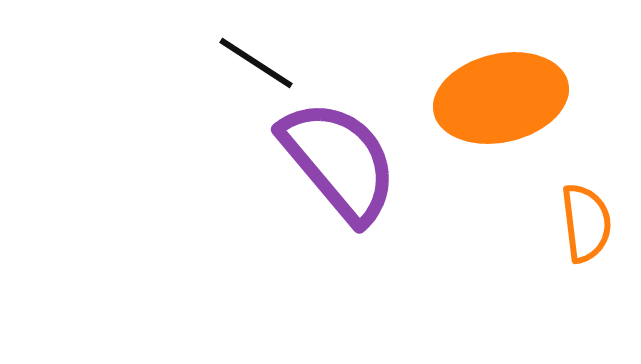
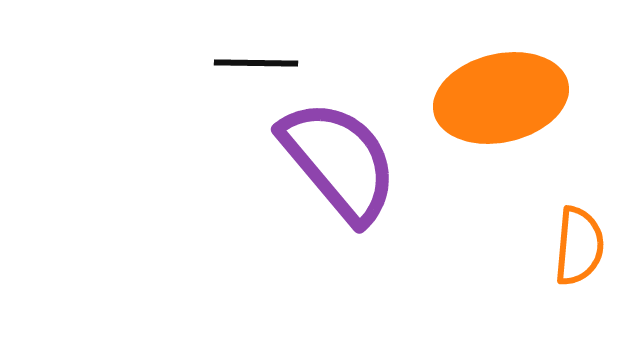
black line: rotated 32 degrees counterclockwise
orange semicircle: moved 7 px left, 23 px down; rotated 12 degrees clockwise
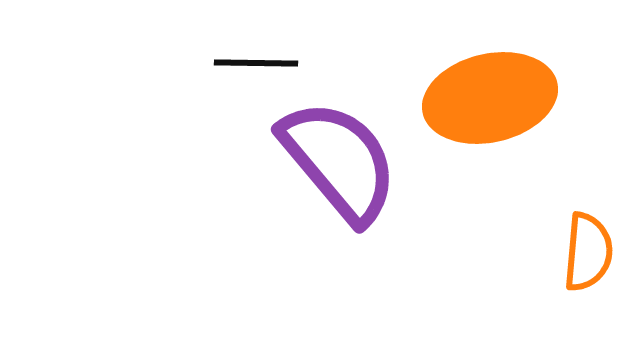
orange ellipse: moved 11 px left
orange semicircle: moved 9 px right, 6 px down
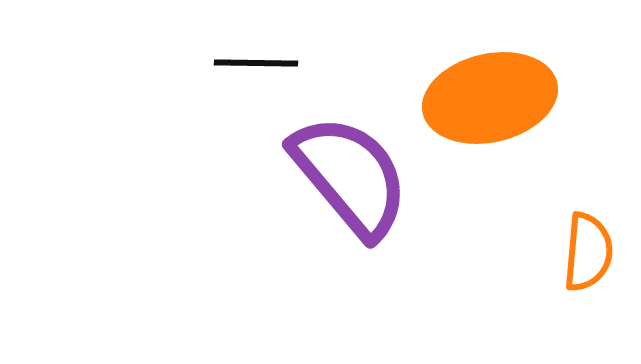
purple semicircle: moved 11 px right, 15 px down
